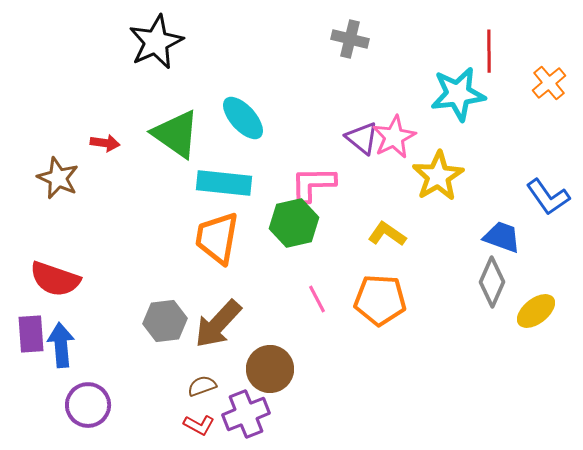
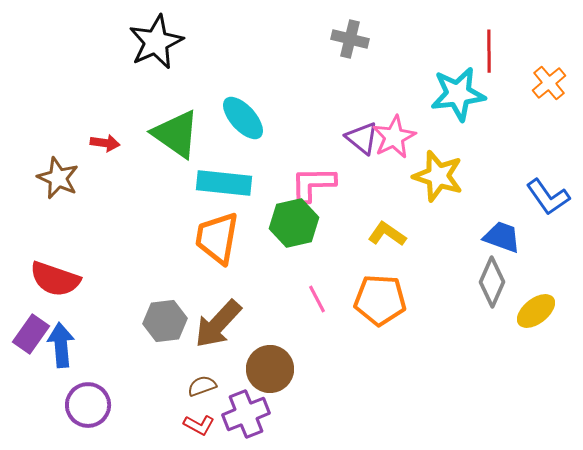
yellow star: rotated 24 degrees counterclockwise
purple rectangle: rotated 39 degrees clockwise
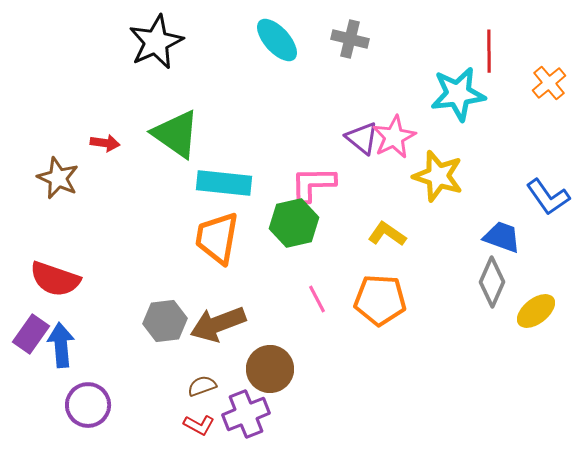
cyan ellipse: moved 34 px right, 78 px up
brown arrow: rotated 26 degrees clockwise
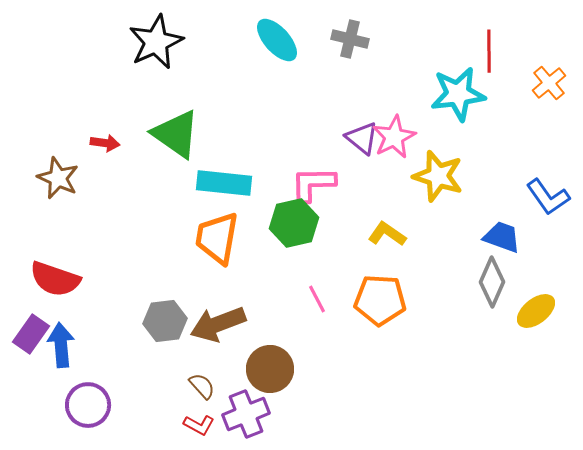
brown semicircle: rotated 68 degrees clockwise
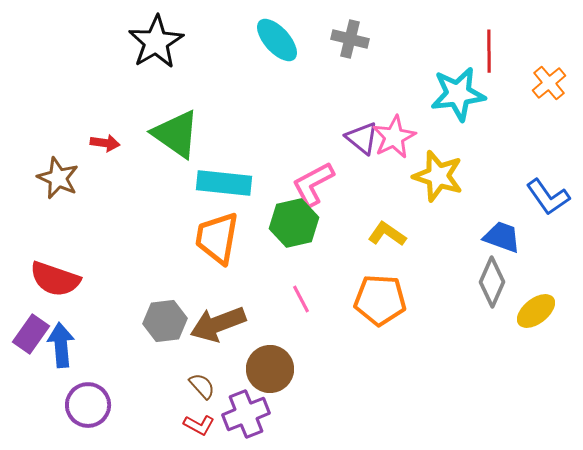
black star: rotated 6 degrees counterclockwise
pink L-shape: rotated 27 degrees counterclockwise
pink line: moved 16 px left
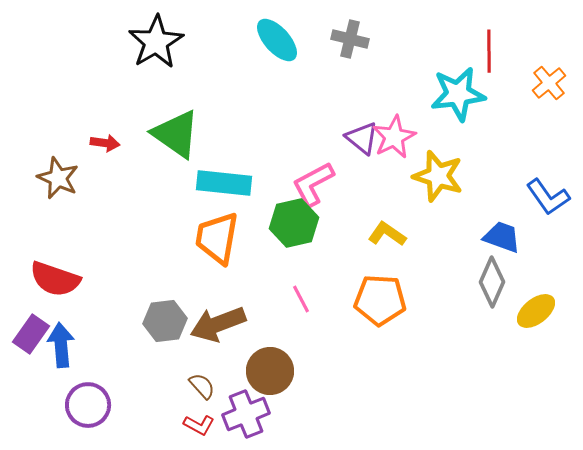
brown circle: moved 2 px down
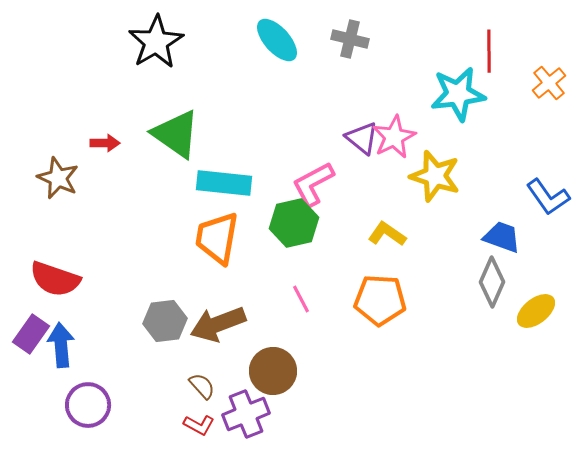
red arrow: rotated 8 degrees counterclockwise
yellow star: moved 3 px left
brown circle: moved 3 px right
